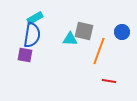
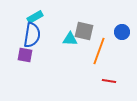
cyan rectangle: moved 1 px up
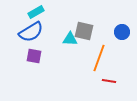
cyan rectangle: moved 1 px right, 5 px up
blue semicircle: moved 1 px left, 3 px up; rotated 50 degrees clockwise
orange line: moved 7 px down
purple square: moved 9 px right, 1 px down
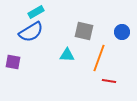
cyan triangle: moved 3 px left, 16 px down
purple square: moved 21 px left, 6 px down
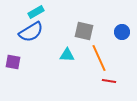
orange line: rotated 44 degrees counterclockwise
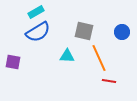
blue semicircle: moved 7 px right
cyan triangle: moved 1 px down
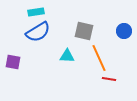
cyan rectangle: rotated 21 degrees clockwise
blue circle: moved 2 px right, 1 px up
red line: moved 2 px up
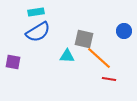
gray square: moved 8 px down
orange line: rotated 24 degrees counterclockwise
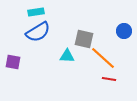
orange line: moved 4 px right
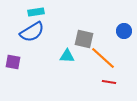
blue semicircle: moved 6 px left
red line: moved 3 px down
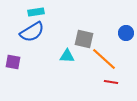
blue circle: moved 2 px right, 2 px down
orange line: moved 1 px right, 1 px down
red line: moved 2 px right
